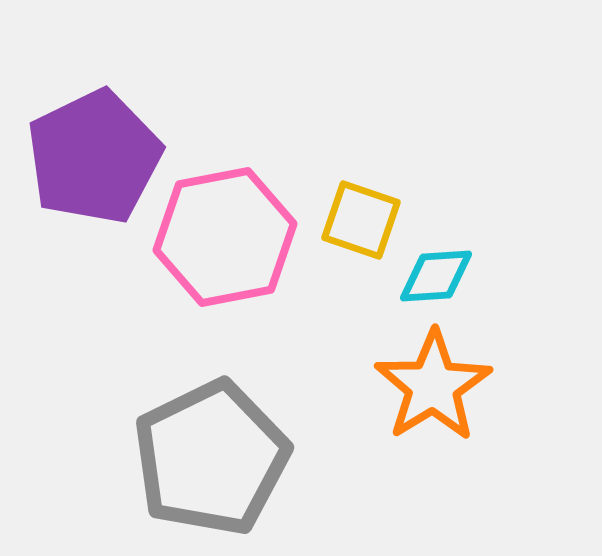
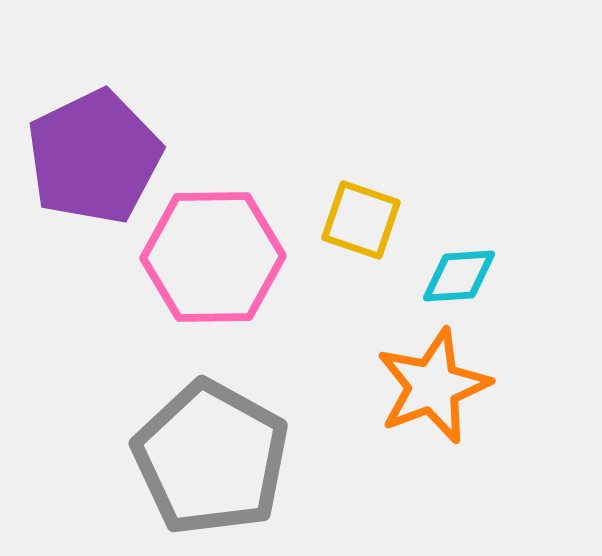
pink hexagon: moved 12 px left, 20 px down; rotated 10 degrees clockwise
cyan diamond: moved 23 px right
orange star: rotated 11 degrees clockwise
gray pentagon: rotated 17 degrees counterclockwise
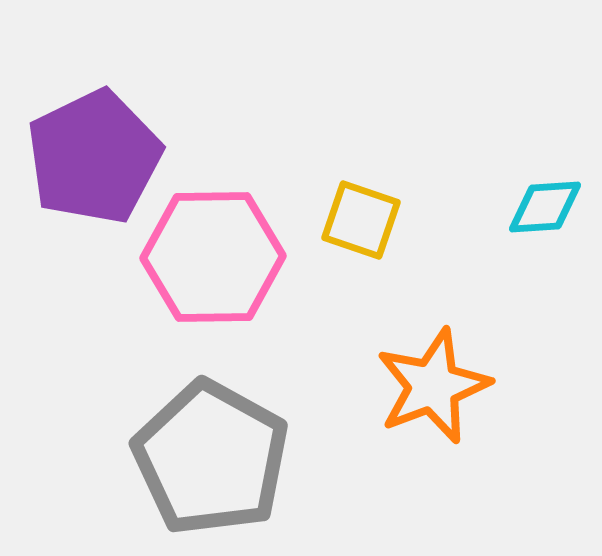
cyan diamond: moved 86 px right, 69 px up
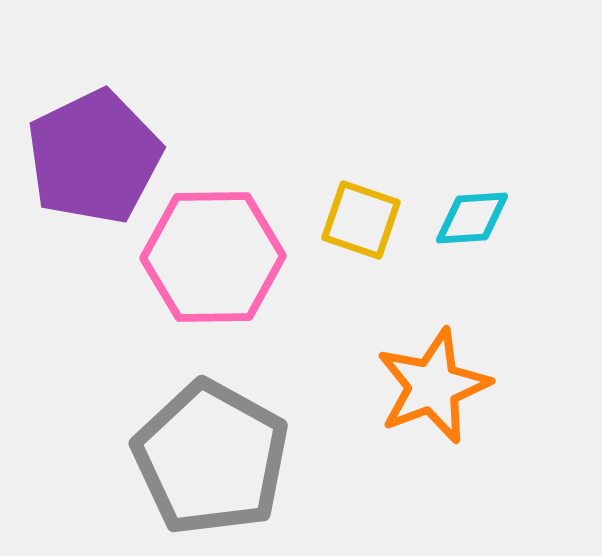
cyan diamond: moved 73 px left, 11 px down
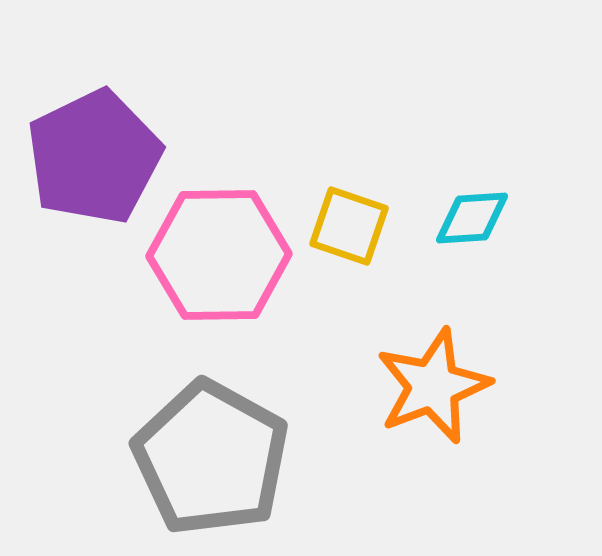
yellow square: moved 12 px left, 6 px down
pink hexagon: moved 6 px right, 2 px up
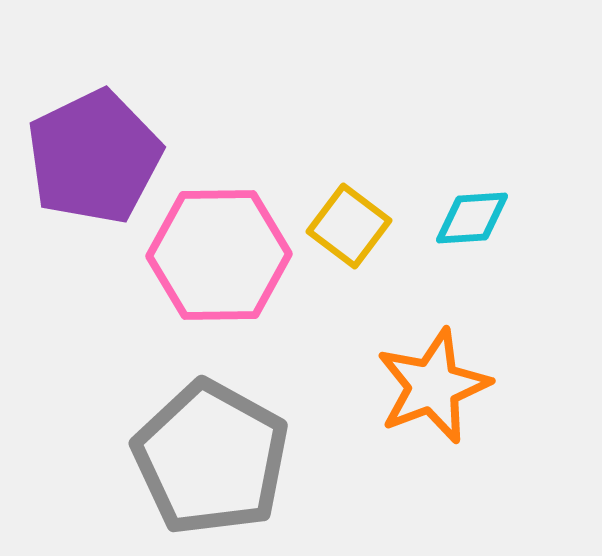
yellow square: rotated 18 degrees clockwise
